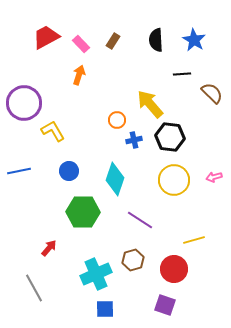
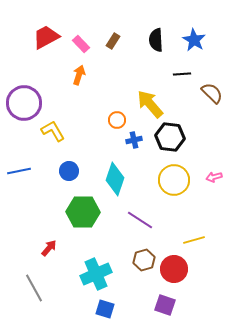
brown hexagon: moved 11 px right
blue square: rotated 18 degrees clockwise
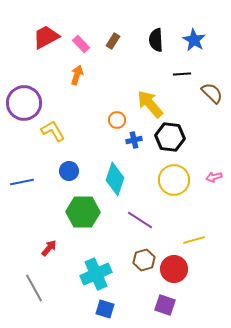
orange arrow: moved 2 px left
blue line: moved 3 px right, 11 px down
